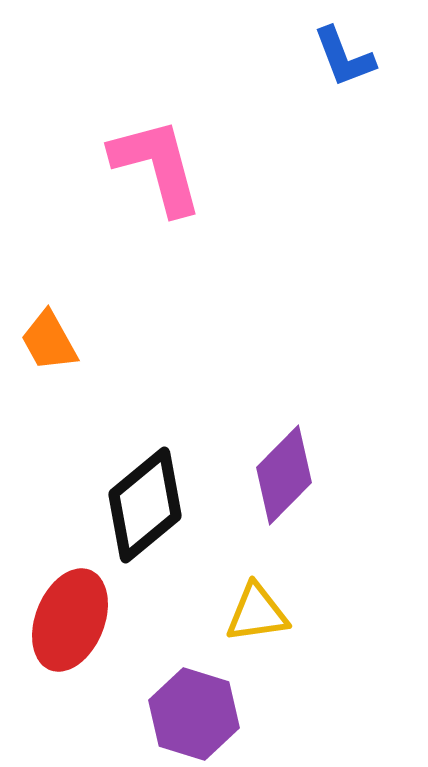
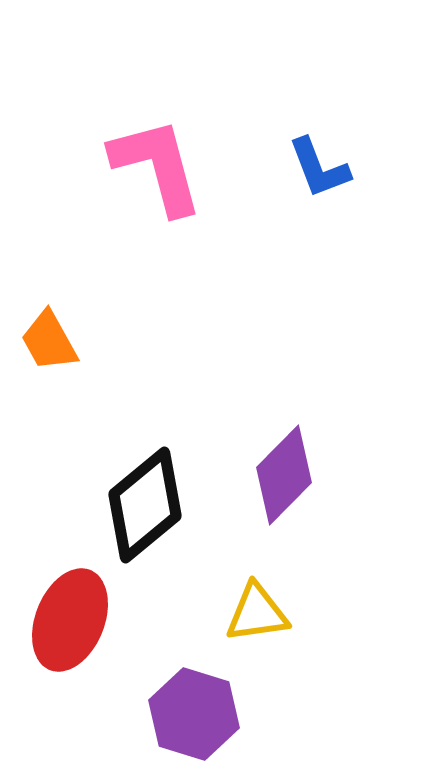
blue L-shape: moved 25 px left, 111 px down
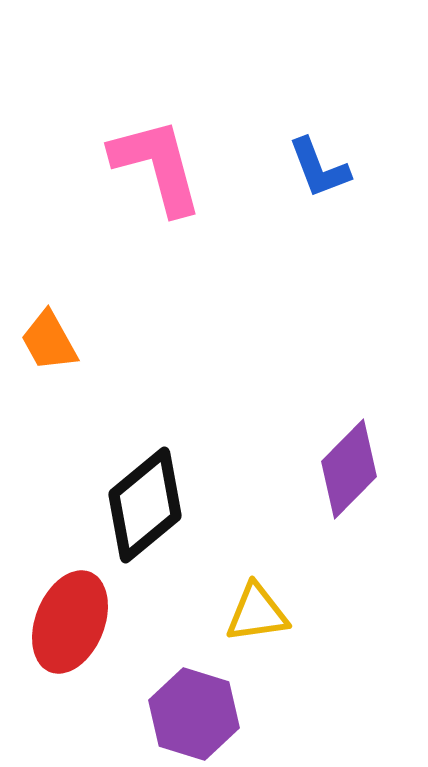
purple diamond: moved 65 px right, 6 px up
red ellipse: moved 2 px down
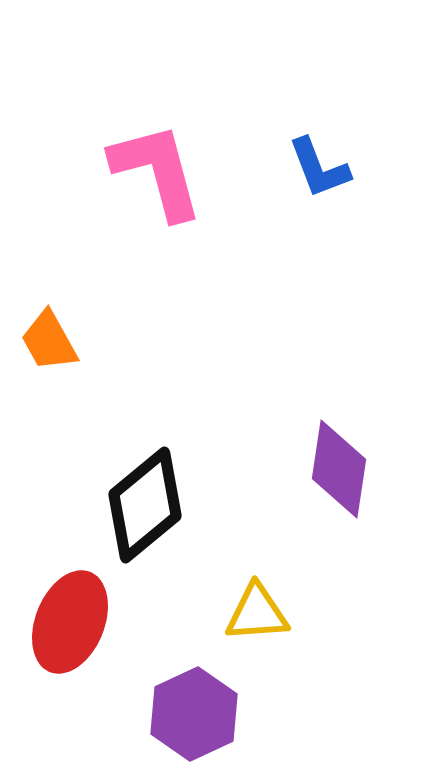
pink L-shape: moved 5 px down
purple diamond: moved 10 px left; rotated 36 degrees counterclockwise
yellow triangle: rotated 4 degrees clockwise
purple hexagon: rotated 18 degrees clockwise
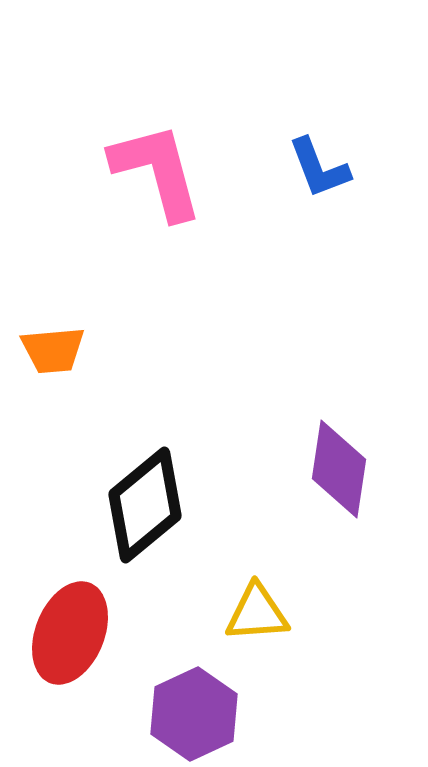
orange trapezoid: moved 4 px right, 9 px down; rotated 66 degrees counterclockwise
red ellipse: moved 11 px down
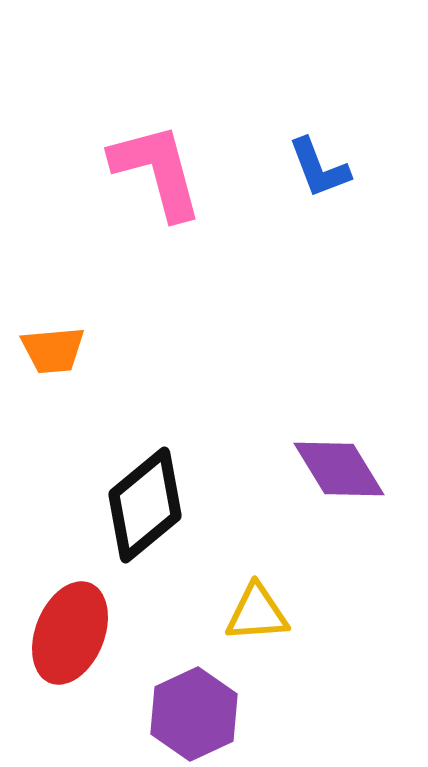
purple diamond: rotated 40 degrees counterclockwise
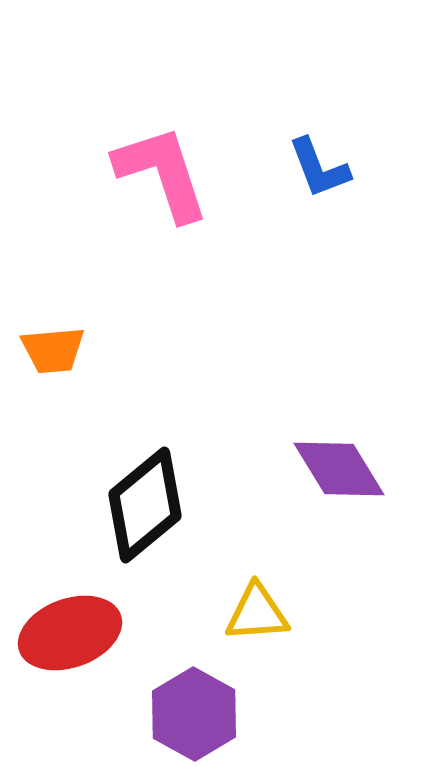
pink L-shape: moved 5 px right, 2 px down; rotated 3 degrees counterclockwise
red ellipse: rotated 48 degrees clockwise
purple hexagon: rotated 6 degrees counterclockwise
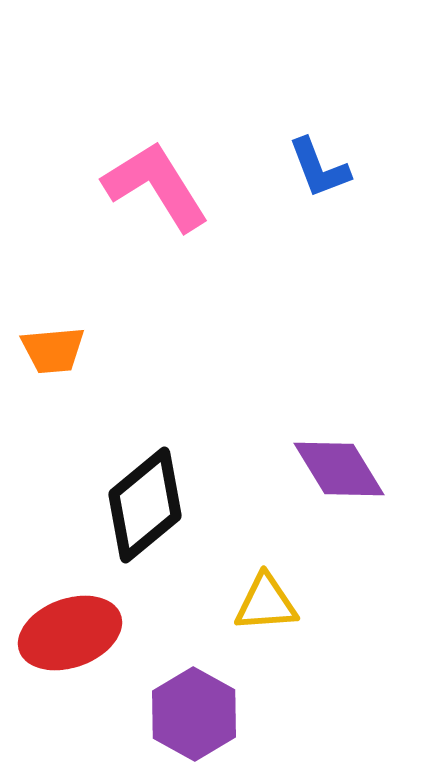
pink L-shape: moved 6 px left, 13 px down; rotated 14 degrees counterclockwise
yellow triangle: moved 9 px right, 10 px up
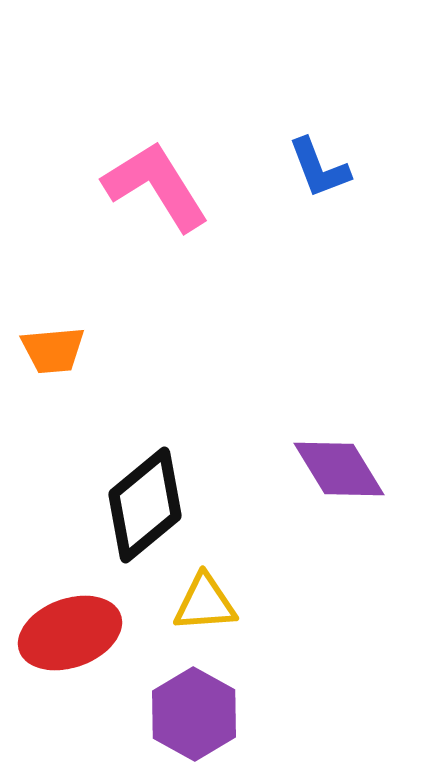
yellow triangle: moved 61 px left
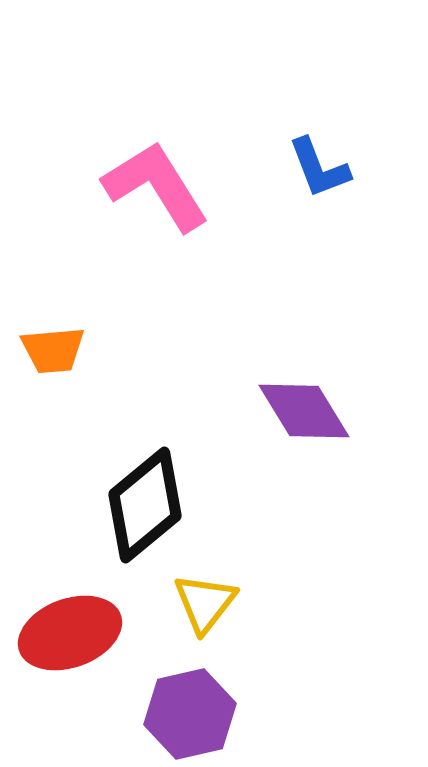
purple diamond: moved 35 px left, 58 px up
yellow triangle: rotated 48 degrees counterclockwise
purple hexagon: moved 4 px left; rotated 18 degrees clockwise
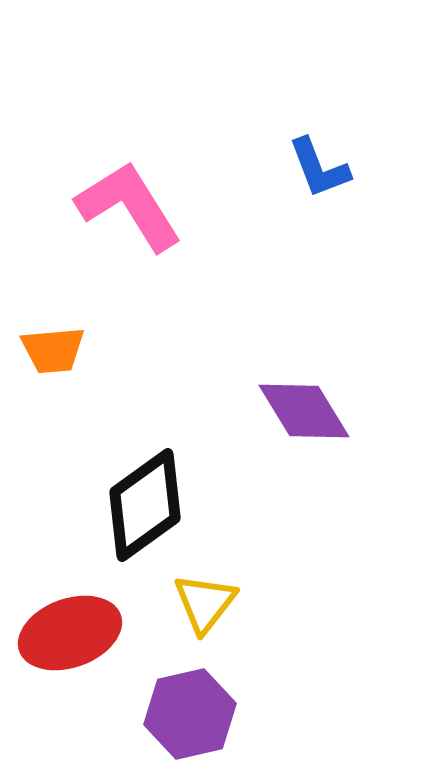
pink L-shape: moved 27 px left, 20 px down
black diamond: rotated 4 degrees clockwise
